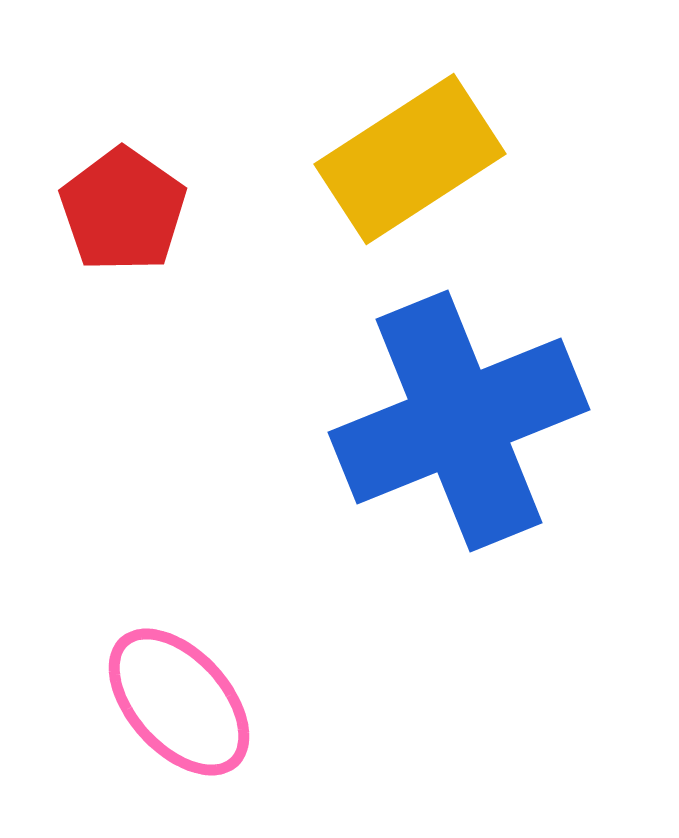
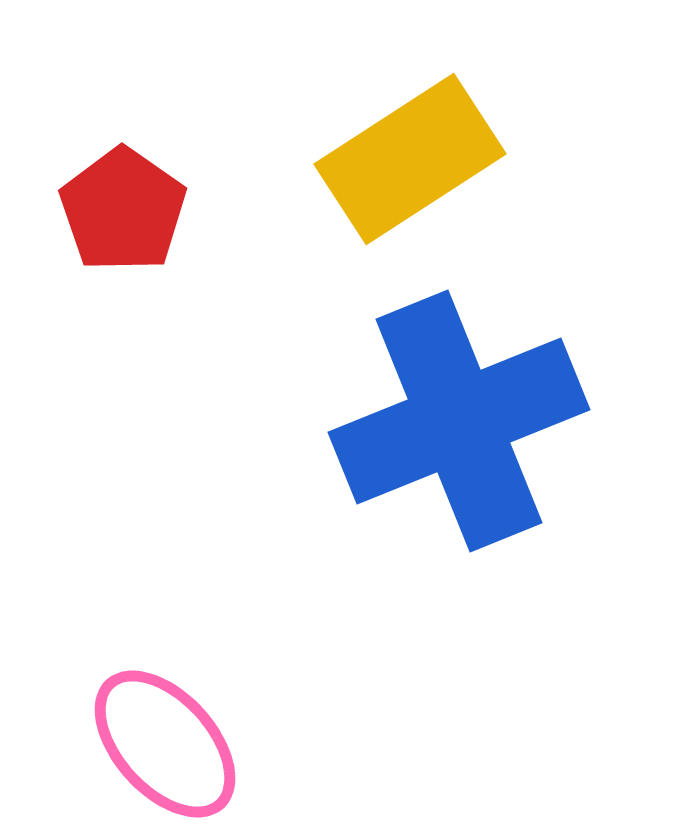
pink ellipse: moved 14 px left, 42 px down
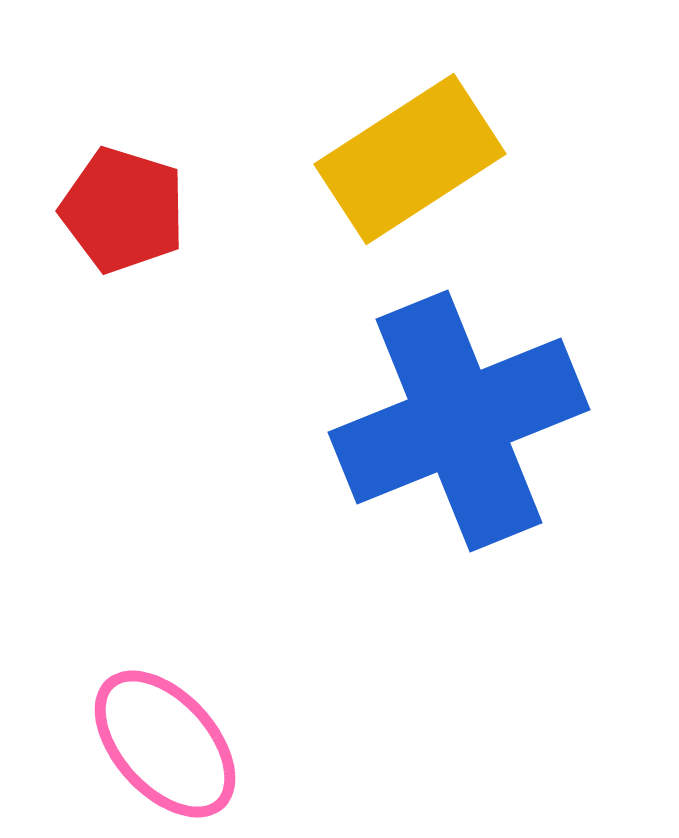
red pentagon: rotated 18 degrees counterclockwise
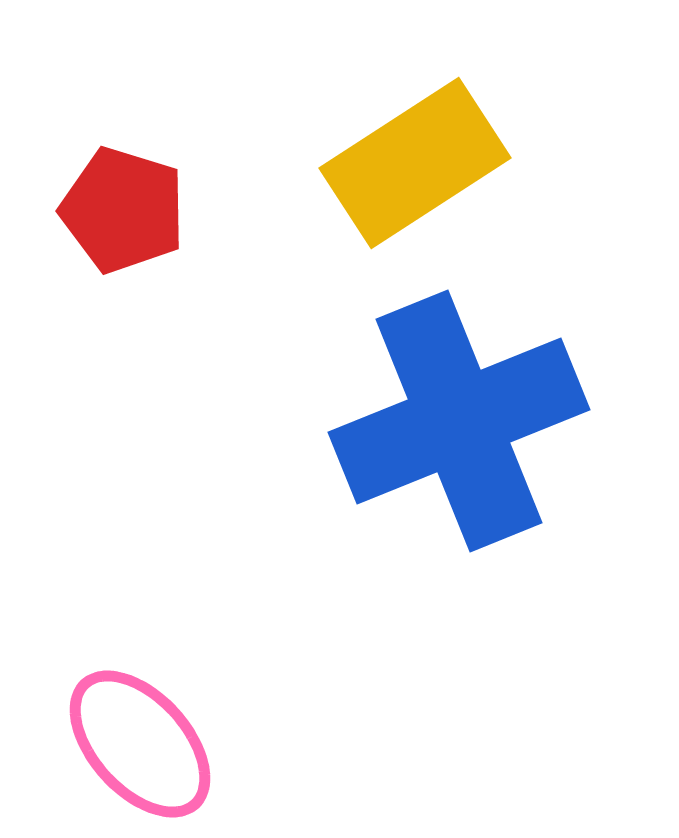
yellow rectangle: moved 5 px right, 4 px down
pink ellipse: moved 25 px left
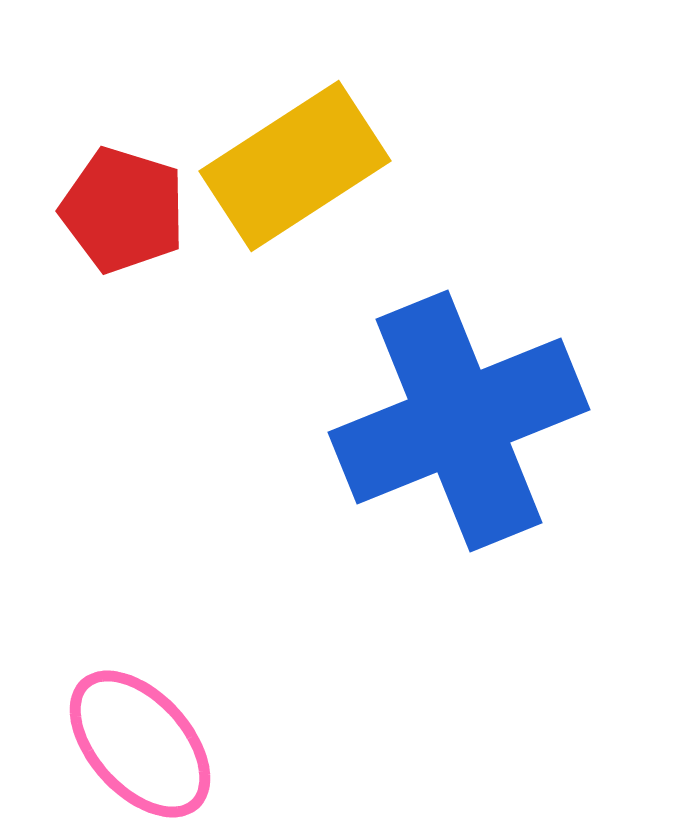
yellow rectangle: moved 120 px left, 3 px down
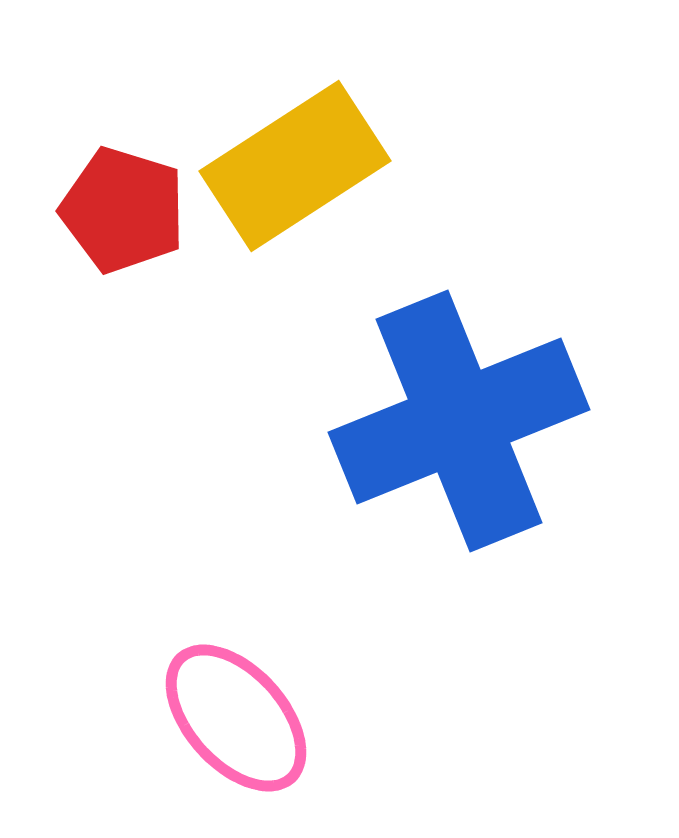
pink ellipse: moved 96 px right, 26 px up
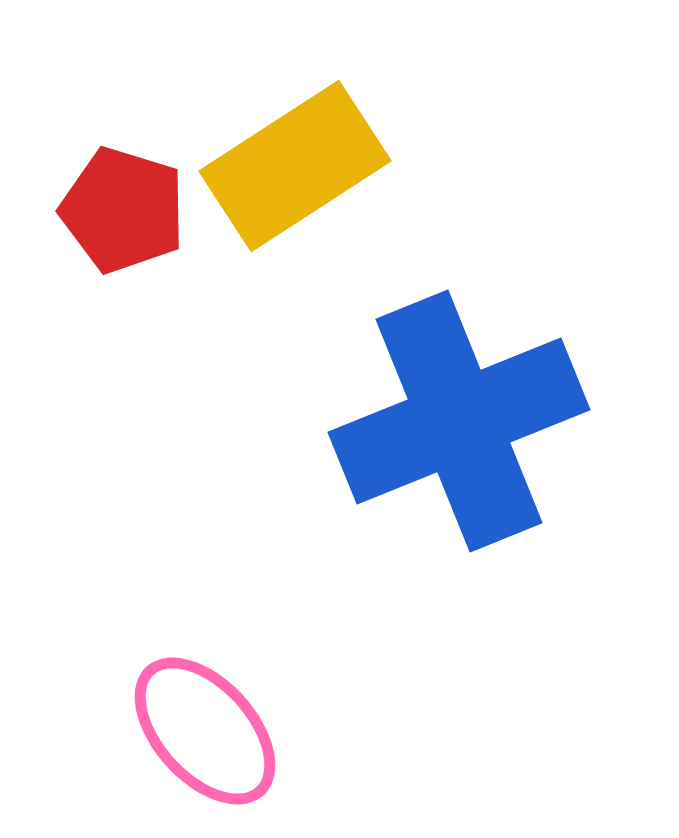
pink ellipse: moved 31 px left, 13 px down
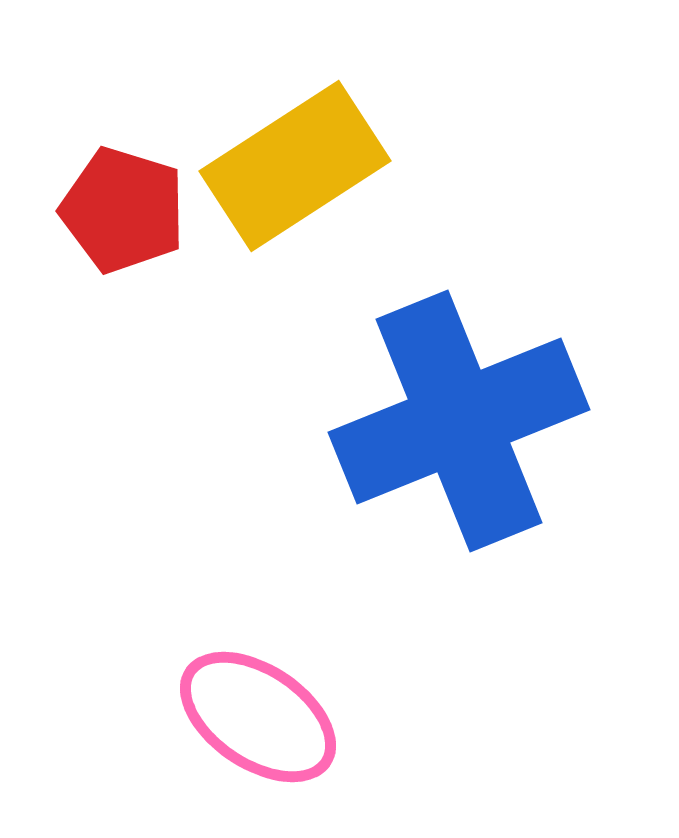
pink ellipse: moved 53 px right, 14 px up; rotated 14 degrees counterclockwise
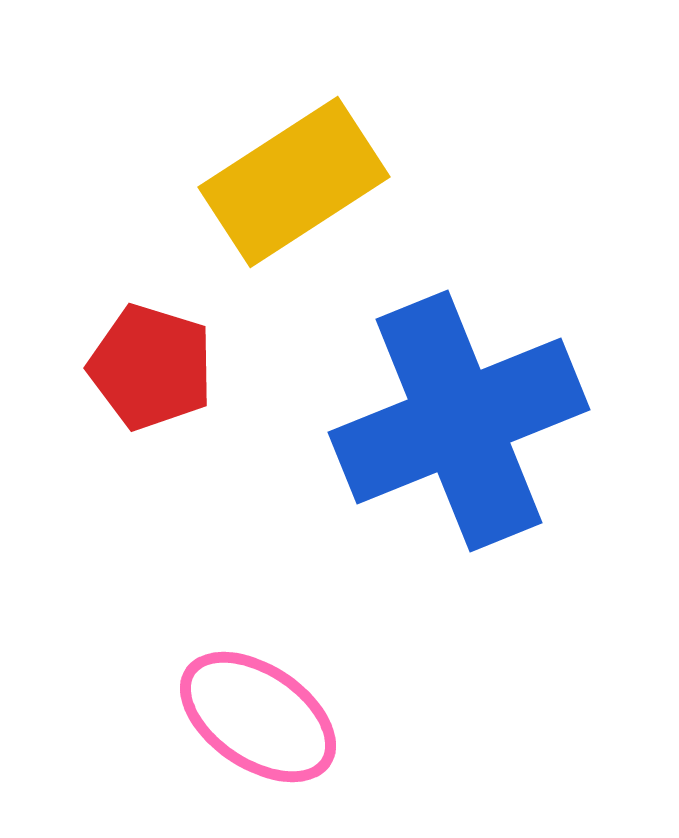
yellow rectangle: moved 1 px left, 16 px down
red pentagon: moved 28 px right, 157 px down
